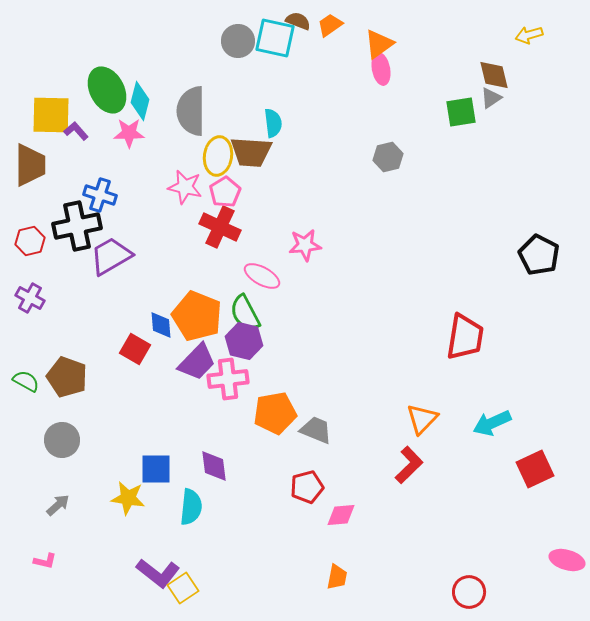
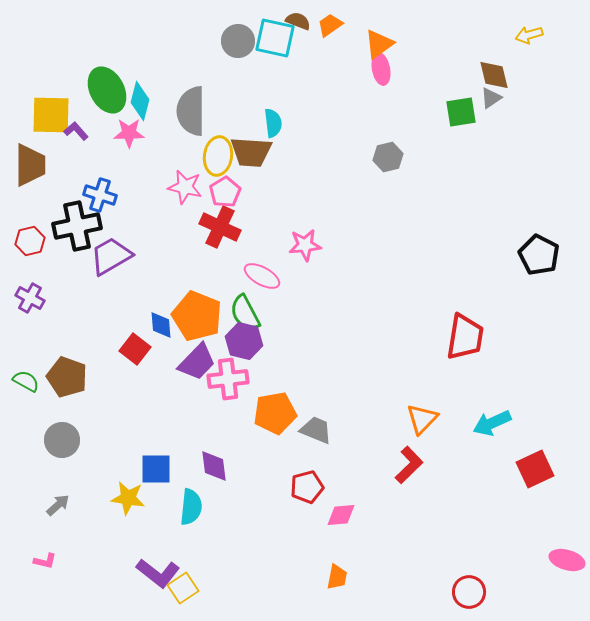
red square at (135, 349): rotated 8 degrees clockwise
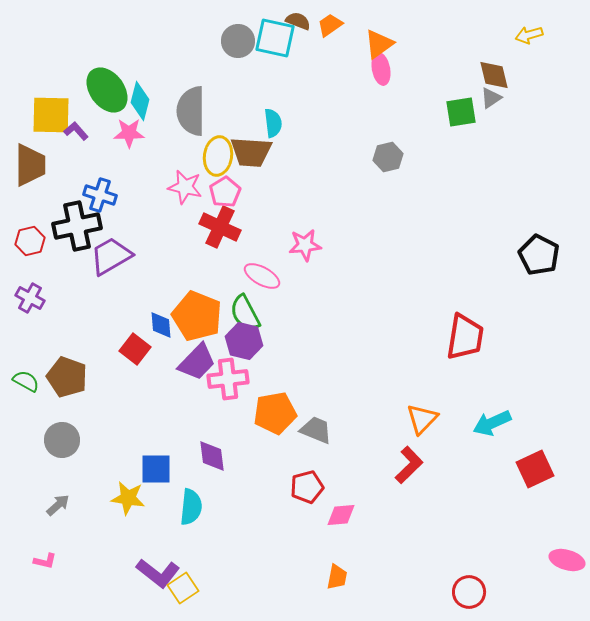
green ellipse at (107, 90): rotated 9 degrees counterclockwise
purple diamond at (214, 466): moved 2 px left, 10 px up
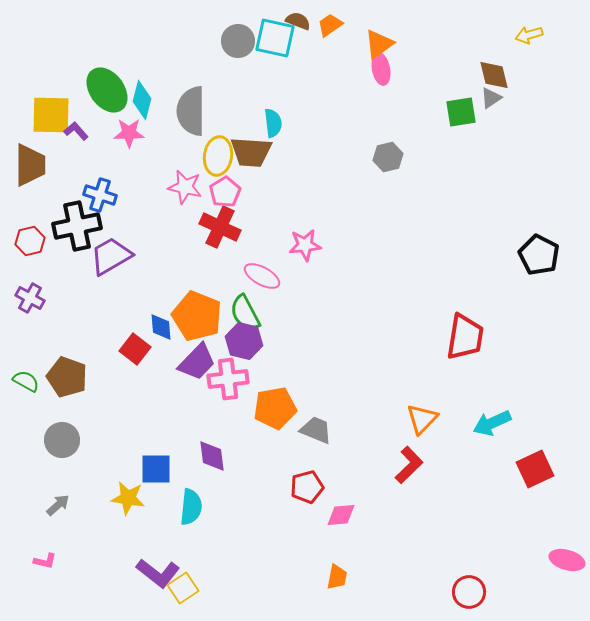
cyan diamond at (140, 101): moved 2 px right, 1 px up
blue diamond at (161, 325): moved 2 px down
orange pentagon at (275, 413): moved 5 px up
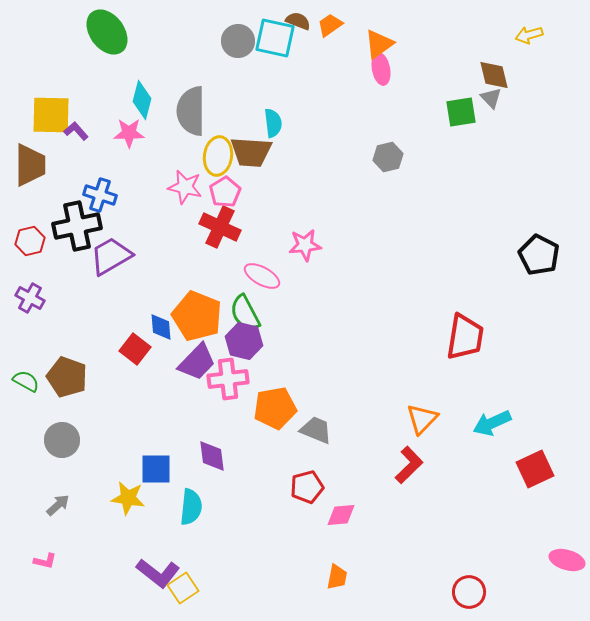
green ellipse at (107, 90): moved 58 px up
gray triangle at (491, 98): rotated 40 degrees counterclockwise
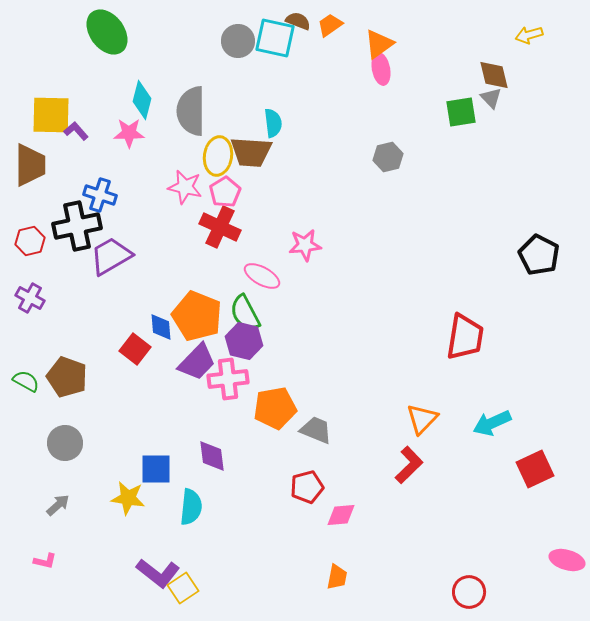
gray circle at (62, 440): moved 3 px right, 3 px down
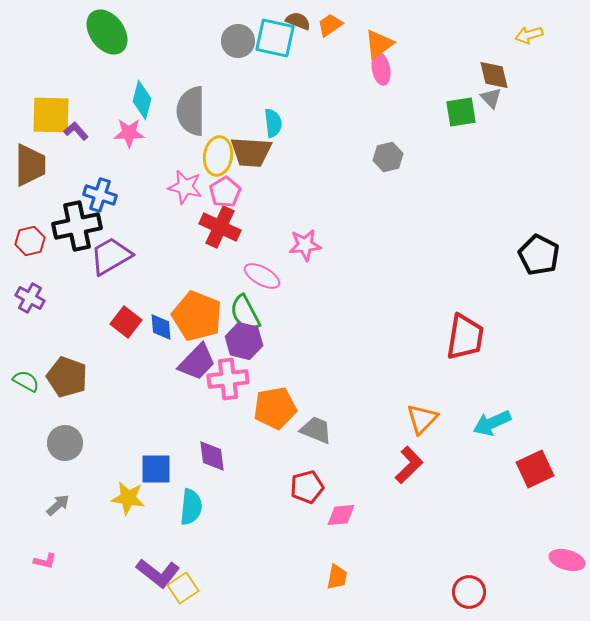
red square at (135, 349): moved 9 px left, 27 px up
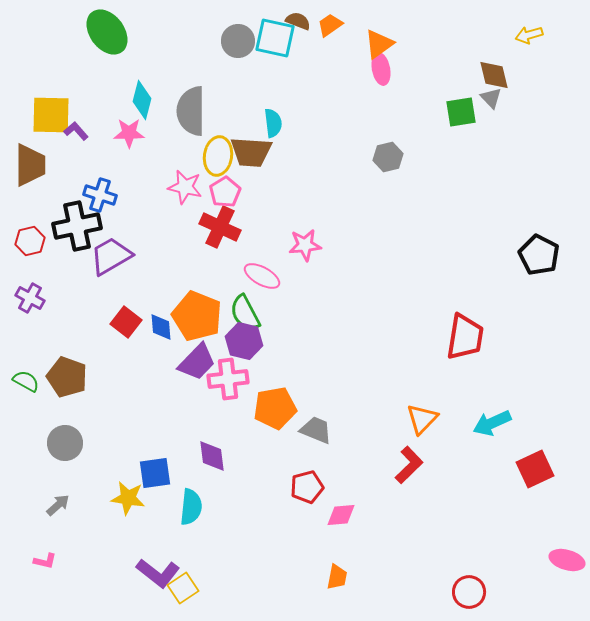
blue square at (156, 469): moved 1 px left, 4 px down; rotated 8 degrees counterclockwise
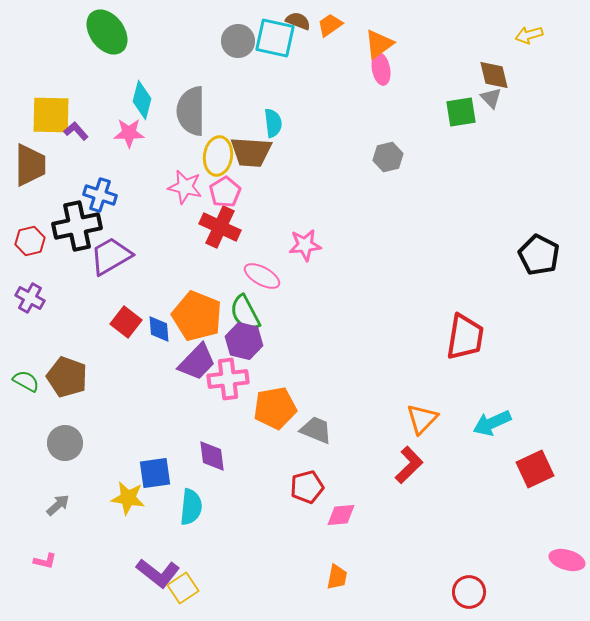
blue diamond at (161, 327): moved 2 px left, 2 px down
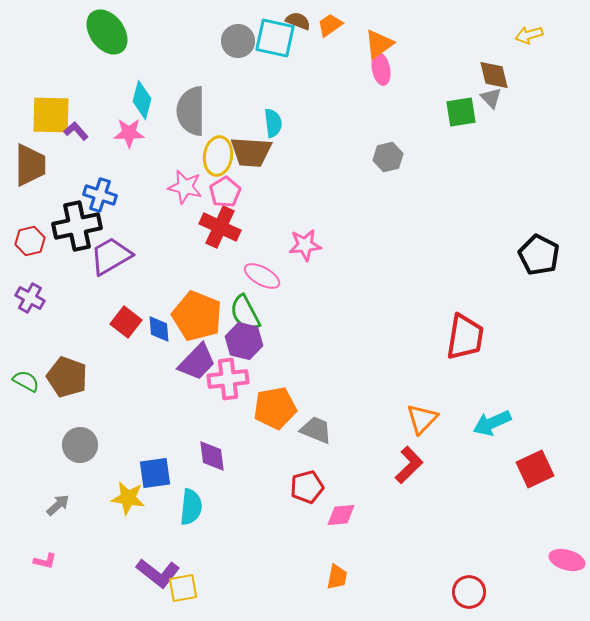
gray circle at (65, 443): moved 15 px right, 2 px down
yellow square at (183, 588): rotated 24 degrees clockwise
